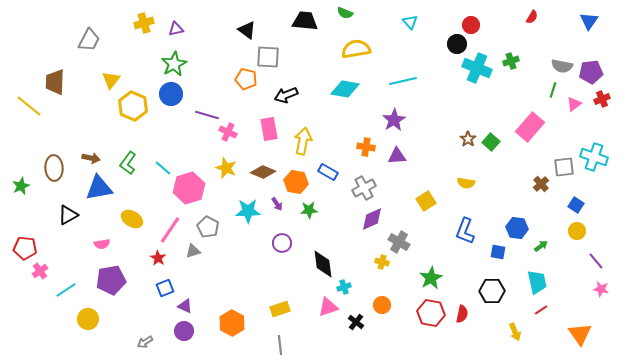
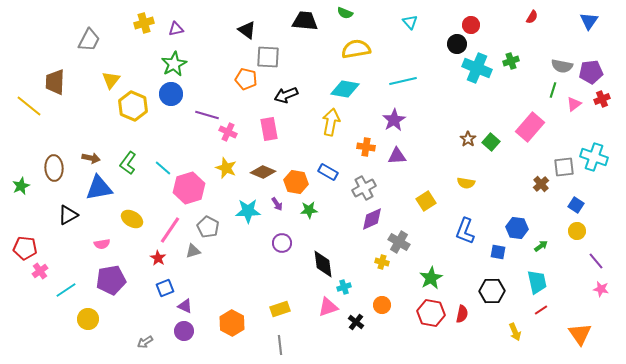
yellow arrow at (303, 141): moved 28 px right, 19 px up
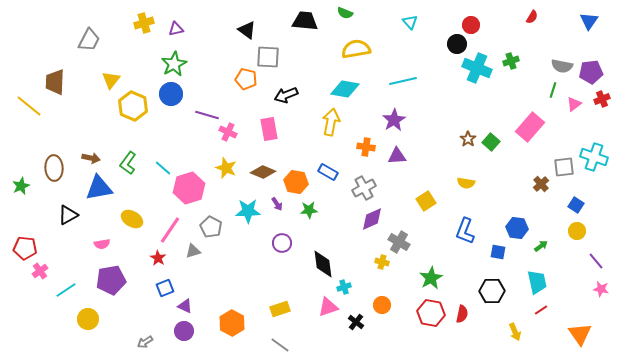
gray pentagon at (208, 227): moved 3 px right
gray line at (280, 345): rotated 48 degrees counterclockwise
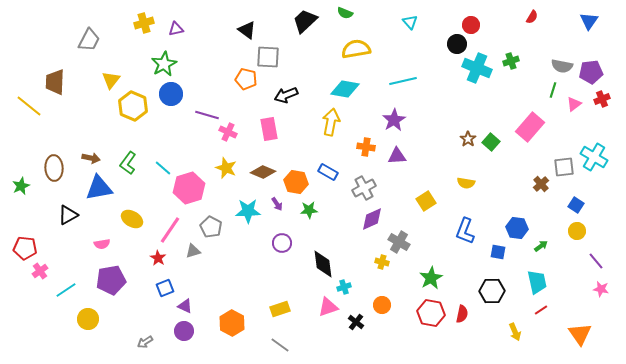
black trapezoid at (305, 21): rotated 48 degrees counterclockwise
green star at (174, 64): moved 10 px left
cyan cross at (594, 157): rotated 12 degrees clockwise
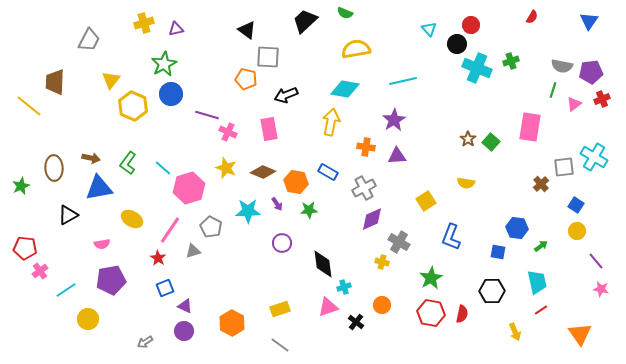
cyan triangle at (410, 22): moved 19 px right, 7 px down
pink rectangle at (530, 127): rotated 32 degrees counterclockwise
blue L-shape at (465, 231): moved 14 px left, 6 px down
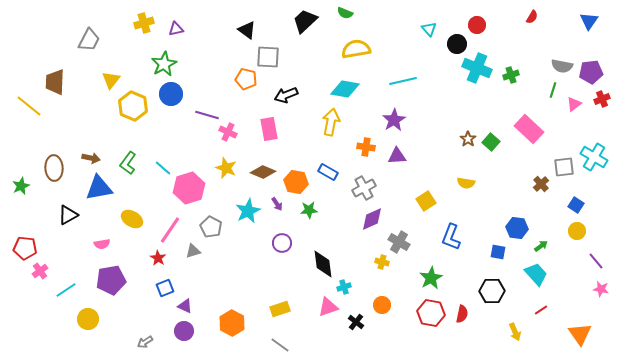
red circle at (471, 25): moved 6 px right
green cross at (511, 61): moved 14 px down
pink rectangle at (530, 127): moved 1 px left, 2 px down; rotated 56 degrees counterclockwise
cyan star at (248, 211): rotated 25 degrees counterclockwise
cyan trapezoid at (537, 282): moved 1 px left, 8 px up; rotated 30 degrees counterclockwise
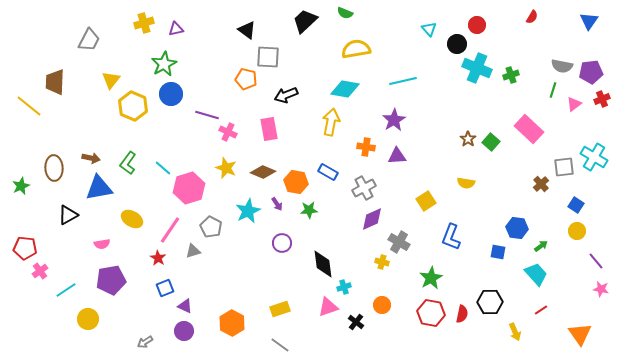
black hexagon at (492, 291): moved 2 px left, 11 px down
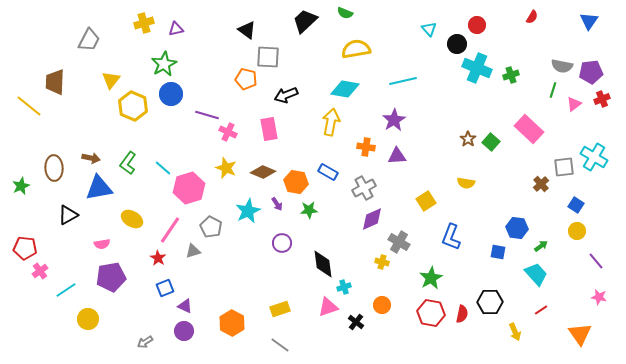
purple pentagon at (111, 280): moved 3 px up
pink star at (601, 289): moved 2 px left, 8 px down
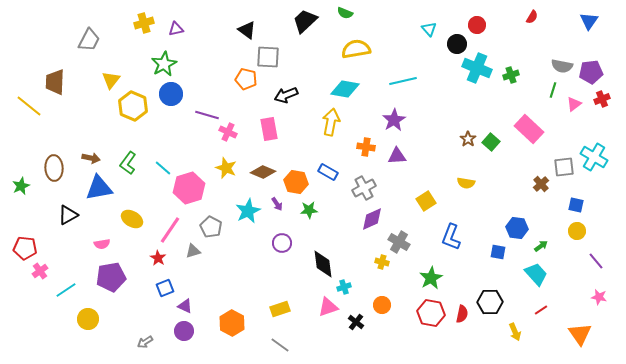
blue square at (576, 205): rotated 21 degrees counterclockwise
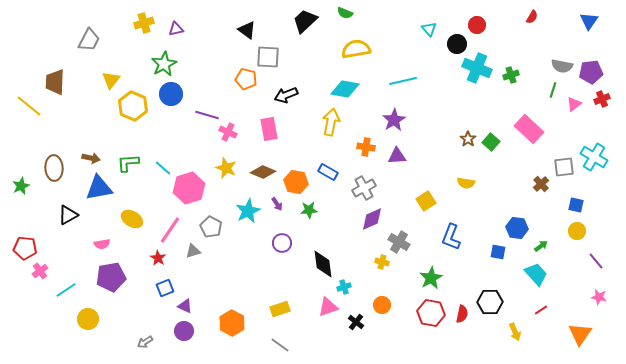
green L-shape at (128, 163): rotated 50 degrees clockwise
orange triangle at (580, 334): rotated 10 degrees clockwise
